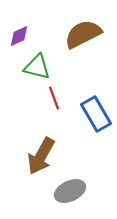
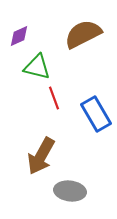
gray ellipse: rotated 32 degrees clockwise
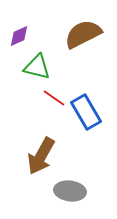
red line: rotated 35 degrees counterclockwise
blue rectangle: moved 10 px left, 2 px up
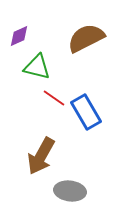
brown semicircle: moved 3 px right, 4 px down
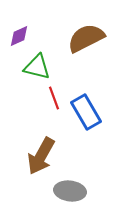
red line: rotated 35 degrees clockwise
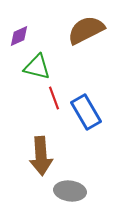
brown semicircle: moved 8 px up
brown arrow: rotated 33 degrees counterclockwise
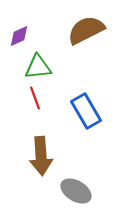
green triangle: moved 1 px right; rotated 20 degrees counterclockwise
red line: moved 19 px left
blue rectangle: moved 1 px up
gray ellipse: moved 6 px right; rotated 24 degrees clockwise
